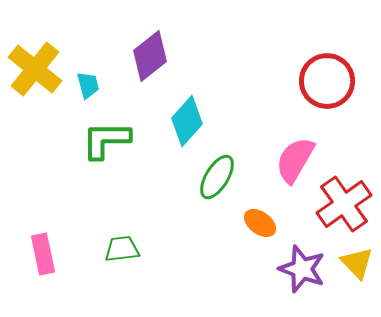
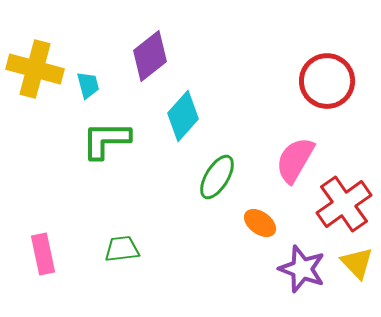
yellow cross: rotated 24 degrees counterclockwise
cyan diamond: moved 4 px left, 5 px up
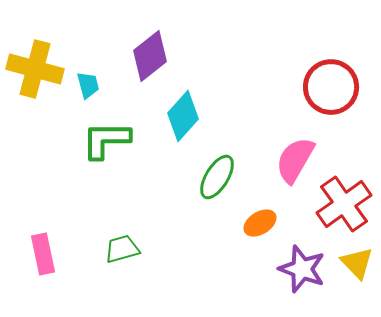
red circle: moved 4 px right, 6 px down
orange ellipse: rotated 68 degrees counterclockwise
green trapezoid: rotated 9 degrees counterclockwise
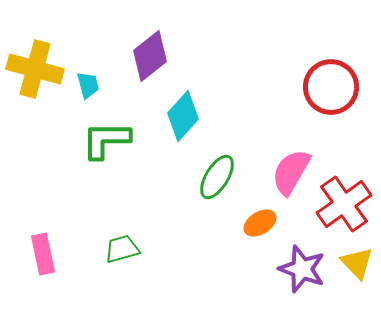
pink semicircle: moved 4 px left, 12 px down
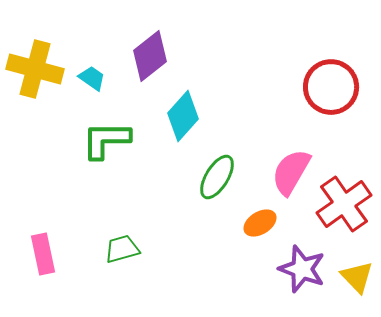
cyan trapezoid: moved 4 px right, 7 px up; rotated 40 degrees counterclockwise
yellow triangle: moved 14 px down
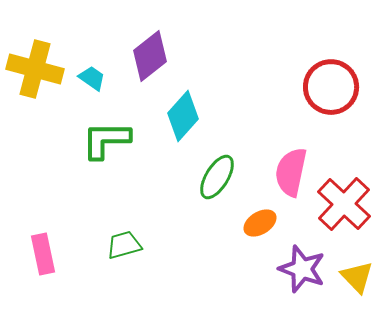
pink semicircle: rotated 18 degrees counterclockwise
red cross: rotated 12 degrees counterclockwise
green trapezoid: moved 2 px right, 4 px up
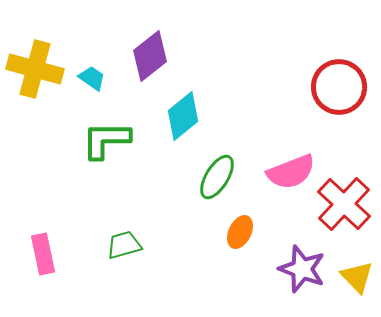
red circle: moved 8 px right
cyan diamond: rotated 9 degrees clockwise
pink semicircle: rotated 123 degrees counterclockwise
orange ellipse: moved 20 px left, 9 px down; rotated 32 degrees counterclockwise
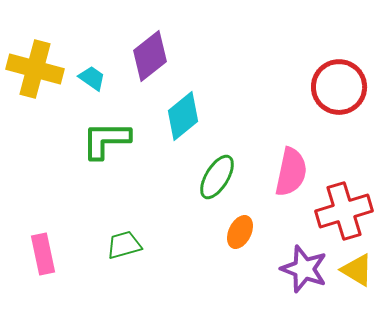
pink semicircle: rotated 57 degrees counterclockwise
red cross: moved 7 px down; rotated 30 degrees clockwise
purple star: moved 2 px right
yellow triangle: moved 7 px up; rotated 15 degrees counterclockwise
